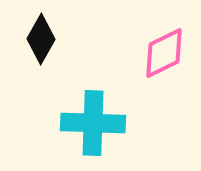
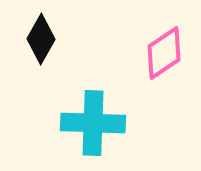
pink diamond: rotated 8 degrees counterclockwise
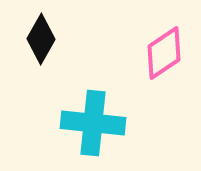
cyan cross: rotated 4 degrees clockwise
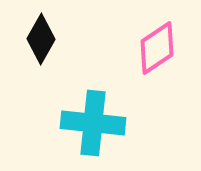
pink diamond: moved 7 px left, 5 px up
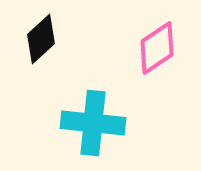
black diamond: rotated 18 degrees clockwise
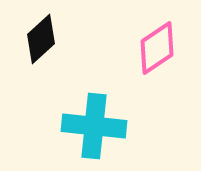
cyan cross: moved 1 px right, 3 px down
